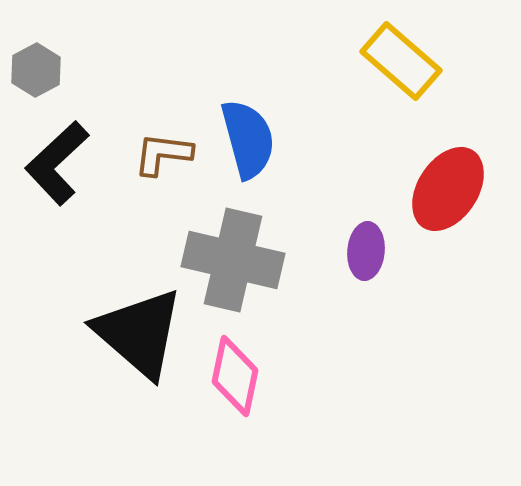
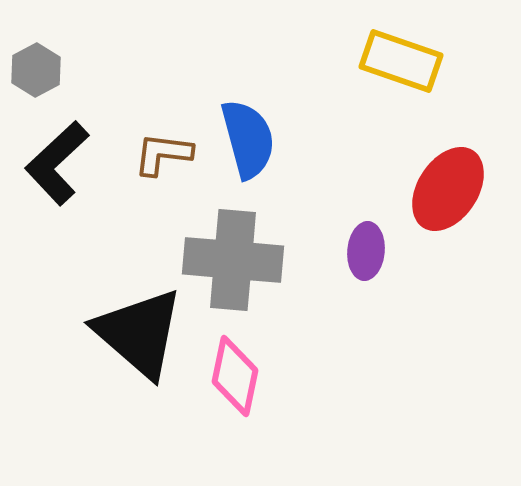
yellow rectangle: rotated 22 degrees counterclockwise
gray cross: rotated 8 degrees counterclockwise
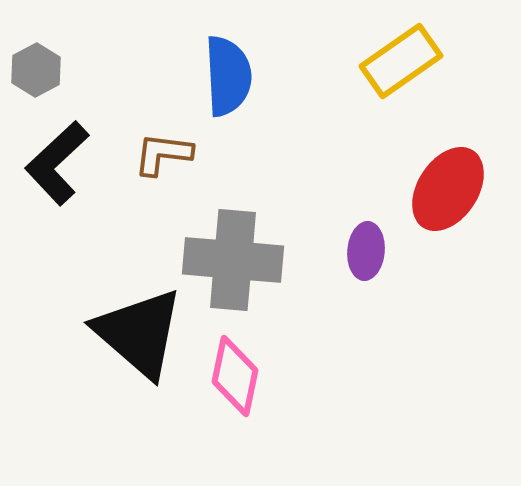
yellow rectangle: rotated 54 degrees counterclockwise
blue semicircle: moved 20 px left, 63 px up; rotated 12 degrees clockwise
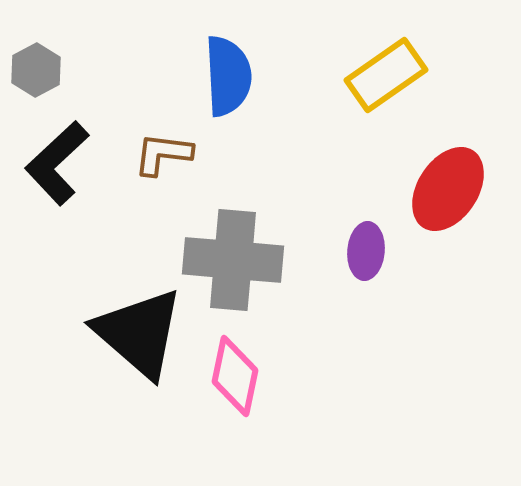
yellow rectangle: moved 15 px left, 14 px down
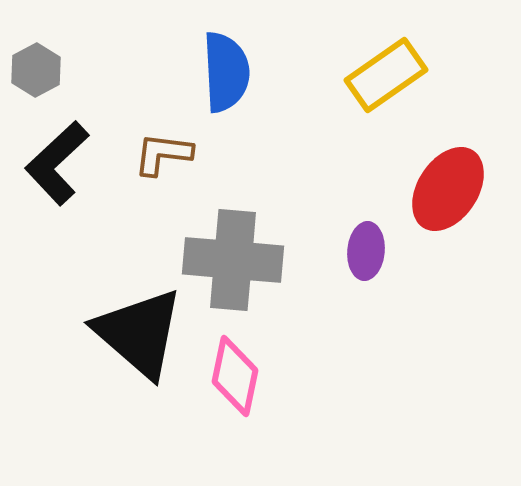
blue semicircle: moved 2 px left, 4 px up
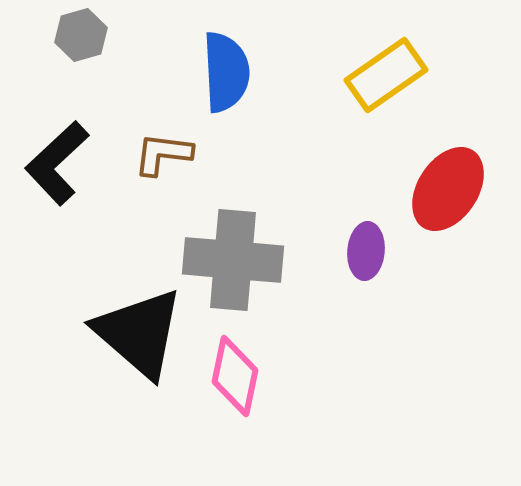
gray hexagon: moved 45 px right, 35 px up; rotated 12 degrees clockwise
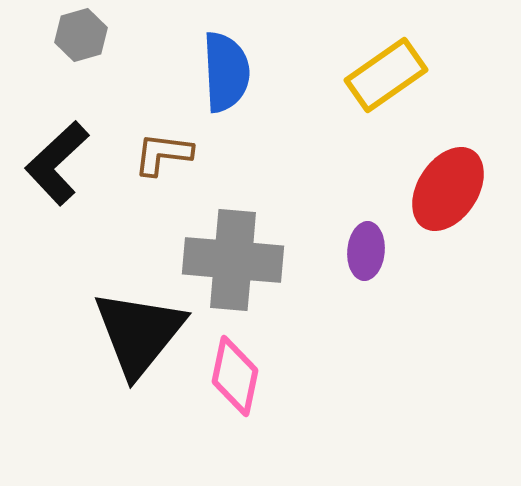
black triangle: rotated 28 degrees clockwise
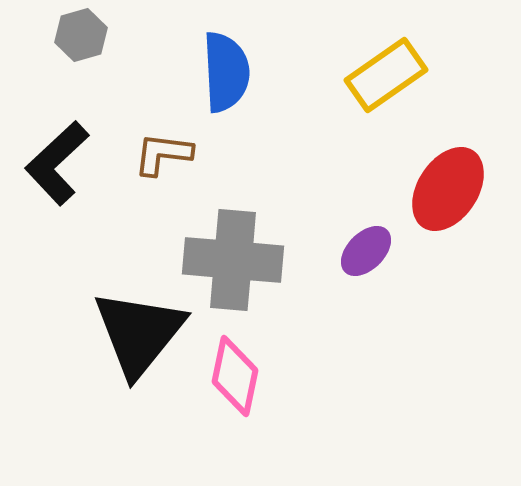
purple ellipse: rotated 40 degrees clockwise
